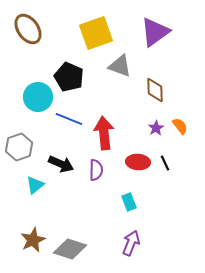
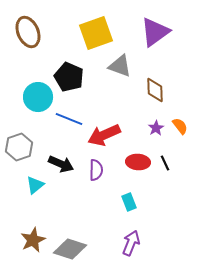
brown ellipse: moved 3 px down; rotated 12 degrees clockwise
red arrow: moved 2 px down; rotated 108 degrees counterclockwise
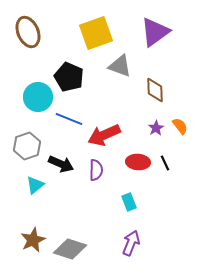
gray hexagon: moved 8 px right, 1 px up
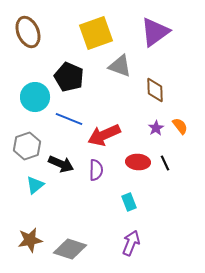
cyan circle: moved 3 px left
brown star: moved 3 px left; rotated 15 degrees clockwise
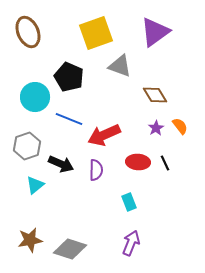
brown diamond: moved 5 px down; rotated 30 degrees counterclockwise
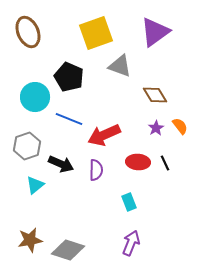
gray diamond: moved 2 px left, 1 px down
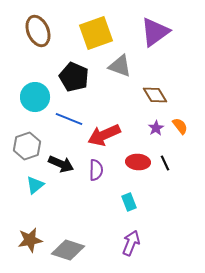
brown ellipse: moved 10 px right, 1 px up
black pentagon: moved 5 px right
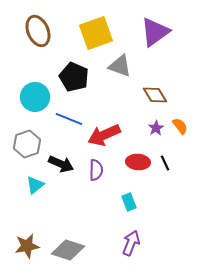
gray hexagon: moved 2 px up
brown star: moved 3 px left, 6 px down
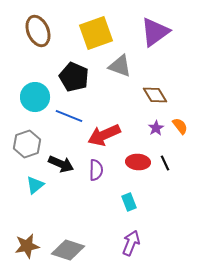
blue line: moved 3 px up
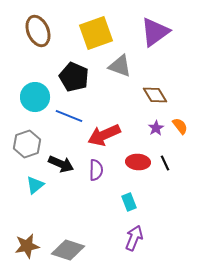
purple arrow: moved 3 px right, 5 px up
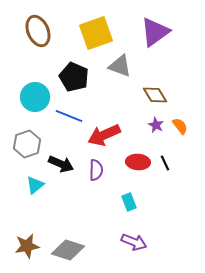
purple star: moved 3 px up; rotated 14 degrees counterclockwise
purple arrow: moved 4 px down; rotated 90 degrees clockwise
